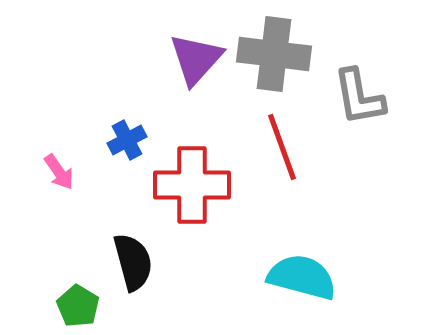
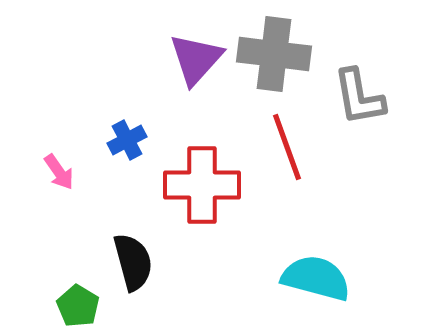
red line: moved 5 px right
red cross: moved 10 px right
cyan semicircle: moved 14 px right, 1 px down
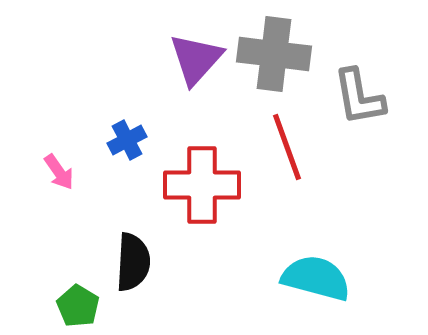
black semicircle: rotated 18 degrees clockwise
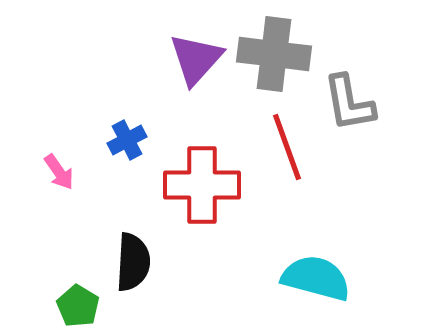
gray L-shape: moved 10 px left, 6 px down
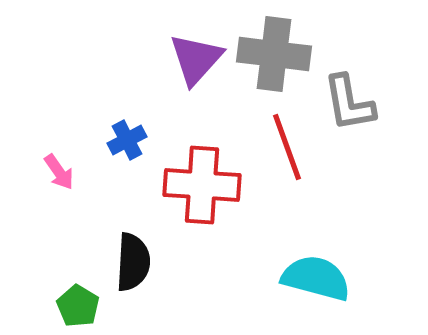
red cross: rotated 4 degrees clockwise
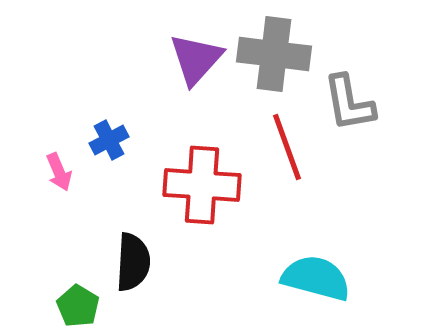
blue cross: moved 18 px left
pink arrow: rotated 12 degrees clockwise
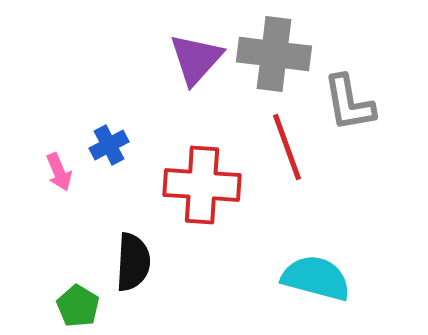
blue cross: moved 5 px down
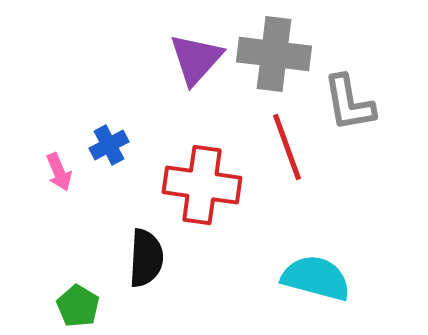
red cross: rotated 4 degrees clockwise
black semicircle: moved 13 px right, 4 px up
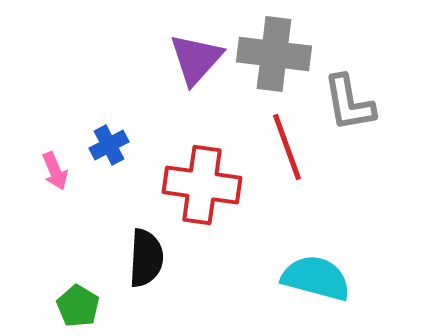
pink arrow: moved 4 px left, 1 px up
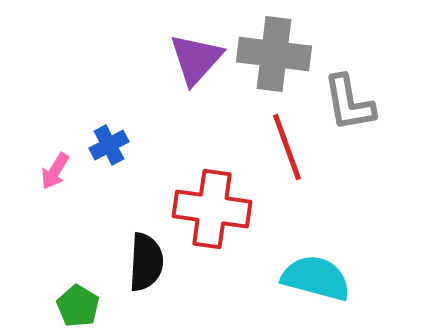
pink arrow: rotated 54 degrees clockwise
red cross: moved 10 px right, 24 px down
black semicircle: moved 4 px down
